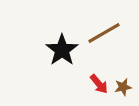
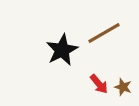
black star: rotated 8 degrees clockwise
brown star: rotated 30 degrees clockwise
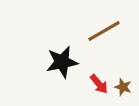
brown line: moved 2 px up
black star: moved 12 px down; rotated 16 degrees clockwise
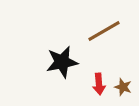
red arrow: rotated 35 degrees clockwise
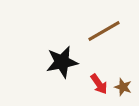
red arrow: rotated 30 degrees counterclockwise
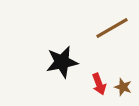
brown line: moved 8 px right, 3 px up
red arrow: rotated 15 degrees clockwise
